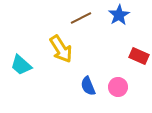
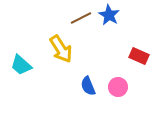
blue star: moved 10 px left; rotated 10 degrees counterclockwise
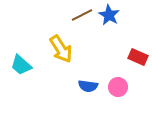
brown line: moved 1 px right, 3 px up
red rectangle: moved 1 px left, 1 px down
blue semicircle: rotated 60 degrees counterclockwise
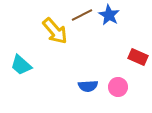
yellow arrow: moved 6 px left, 18 px up; rotated 8 degrees counterclockwise
blue semicircle: rotated 12 degrees counterclockwise
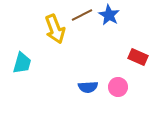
yellow arrow: moved 2 px up; rotated 20 degrees clockwise
cyan trapezoid: moved 1 px right, 2 px up; rotated 115 degrees counterclockwise
blue semicircle: moved 1 px down
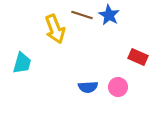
brown line: rotated 45 degrees clockwise
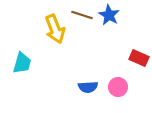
red rectangle: moved 1 px right, 1 px down
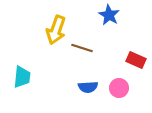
brown line: moved 33 px down
yellow arrow: moved 1 px right, 1 px down; rotated 40 degrees clockwise
red rectangle: moved 3 px left, 2 px down
cyan trapezoid: moved 14 px down; rotated 10 degrees counterclockwise
pink circle: moved 1 px right, 1 px down
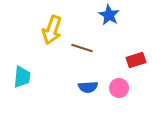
yellow arrow: moved 4 px left
red rectangle: rotated 42 degrees counterclockwise
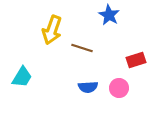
cyan trapezoid: rotated 25 degrees clockwise
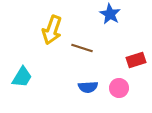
blue star: moved 1 px right, 1 px up
